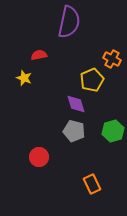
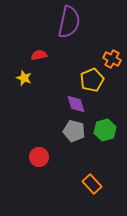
green hexagon: moved 8 px left, 1 px up
orange rectangle: rotated 18 degrees counterclockwise
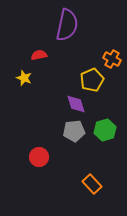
purple semicircle: moved 2 px left, 3 px down
gray pentagon: rotated 20 degrees counterclockwise
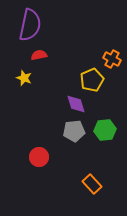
purple semicircle: moved 37 px left
green hexagon: rotated 10 degrees clockwise
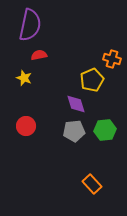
orange cross: rotated 12 degrees counterclockwise
red circle: moved 13 px left, 31 px up
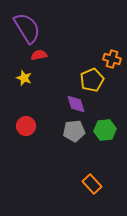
purple semicircle: moved 3 px left, 3 px down; rotated 44 degrees counterclockwise
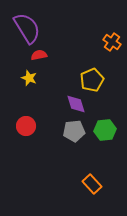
orange cross: moved 17 px up; rotated 18 degrees clockwise
yellow star: moved 5 px right
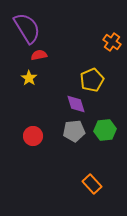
yellow star: rotated 14 degrees clockwise
red circle: moved 7 px right, 10 px down
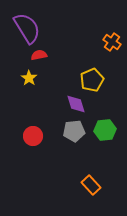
orange rectangle: moved 1 px left, 1 px down
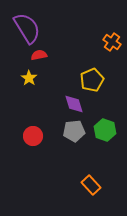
purple diamond: moved 2 px left
green hexagon: rotated 25 degrees clockwise
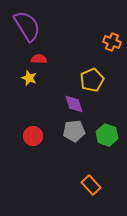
purple semicircle: moved 2 px up
orange cross: rotated 12 degrees counterclockwise
red semicircle: moved 4 px down; rotated 14 degrees clockwise
yellow star: rotated 14 degrees counterclockwise
green hexagon: moved 2 px right, 5 px down
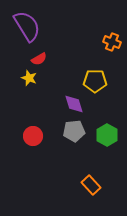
red semicircle: rotated 147 degrees clockwise
yellow pentagon: moved 3 px right, 1 px down; rotated 25 degrees clockwise
green hexagon: rotated 10 degrees clockwise
